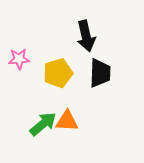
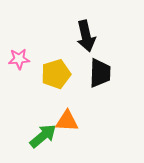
yellow pentagon: moved 2 px left, 1 px down
green arrow: moved 12 px down
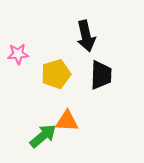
pink star: moved 1 px left, 5 px up
black trapezoid: moved 1 px right, 2 px down
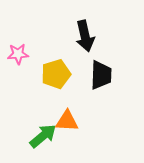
black arrow: moved 1 px left
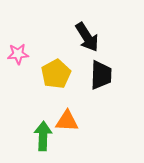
black arrow: moved 2 px right, 1 px down; rotated 20 degrees counterclockwise
yellow pentagon: rotated 12 degrees counterclockwise
green arrow: rotated 48 degrees counterclockwise
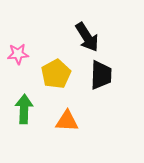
green arrow: moved 19 px left, 27 px up
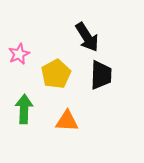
pink star: moved 1 px right; rotated 20 degrees counterclockwise
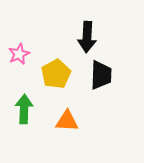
black arrow: rotated 36 degrees clockwise
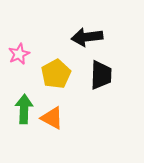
black arrow: rotated 80 degrees clockwise
orange triangle: moved 15 px left, 3 px up; rotated 25 degrees clockwise
